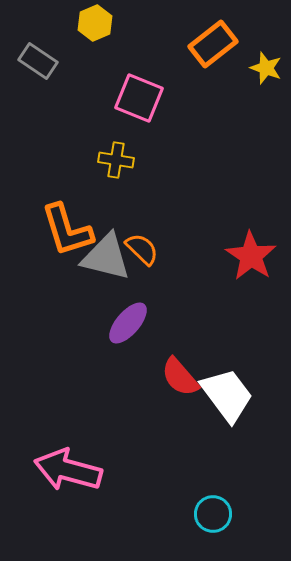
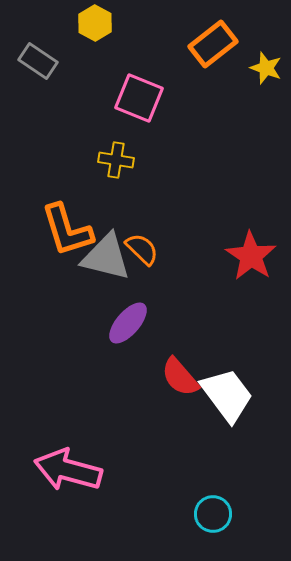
yellow hexagon: rotated 8 degrees counterclockwise
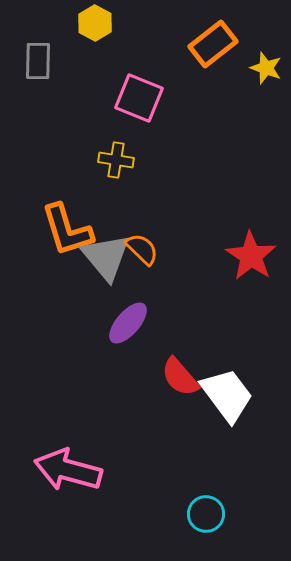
gray rectangle: rotated 57 degrees clockwise
gray triangle: rotated 36 degrees clockwise
cyan circle: moved 7 px left
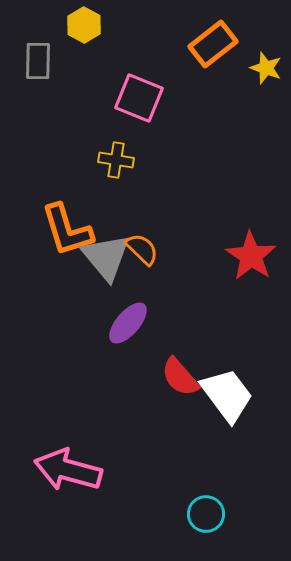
yellow hexagon: moved 11 px left, 2 px down
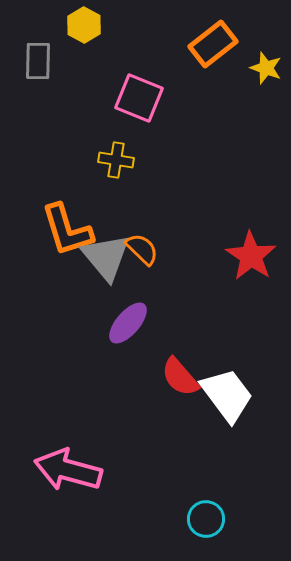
cyan circle: moved 5 px down
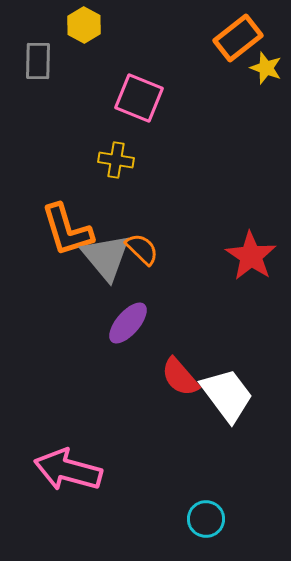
orange rectangle: moved 25 px right, 6 px up
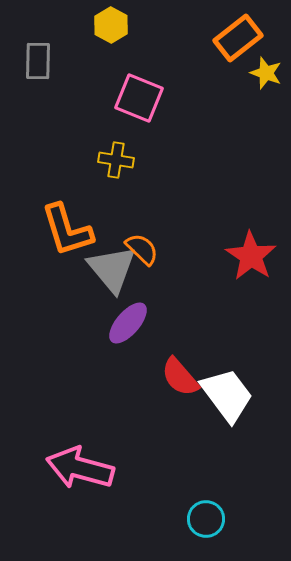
yellow hexagon: moved 27 px right
yellow star: moved 5 px down
gray triangle: moved 6 px right, 12 px down
pink arrow: moved 12 px right, 2 px up
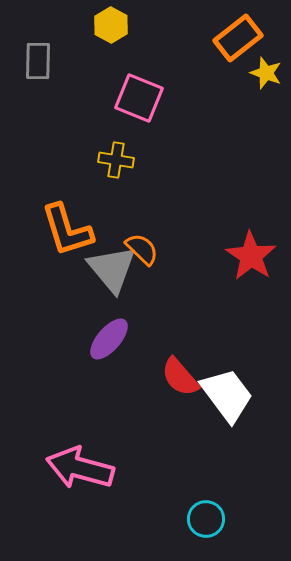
purple ellipse: moved 19 px left, 16 px down
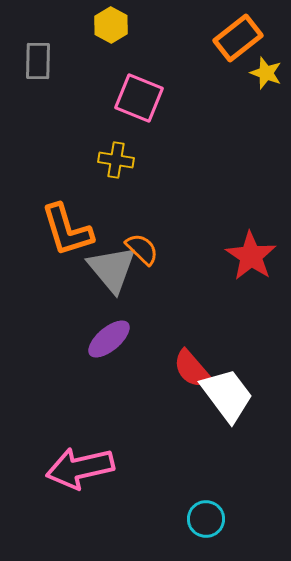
purple ellipse: rotated 9 degrees clockwise
red semicircle: moved 12 px right, 8 px up
pink arrow: rotated 28 degrees counterclockwise
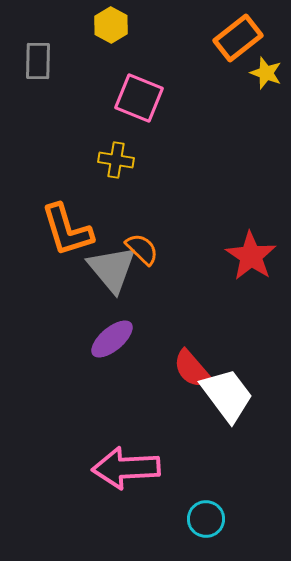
purple ellipse: moved 3 px right
pink arrow: moved 46 px right; rotated 10 degrees clockwise
